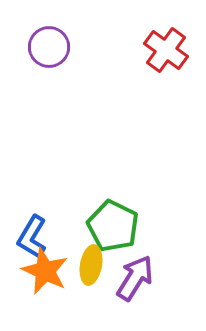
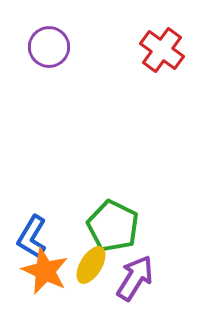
red cross: moved 4 px left
yellow ellipse: rotated 21 degrees clockwise
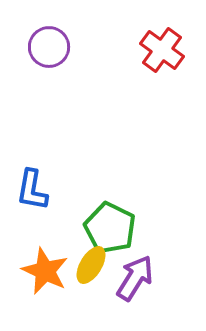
green pentagon: moved 3 px left, 2 px down
blue L-shape: moved 47 px up; rotated 21 degrees counterclockwise
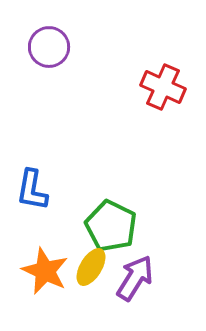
red cross: moved 1 px right, 37 px down; rotated 12 degrees counterclockwise
green pentagon: moved 1 px right, 2 px up
yellow ellipse: moved 2 px down
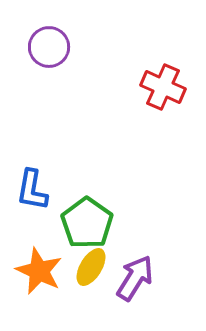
green pentagon: moved 24 px left, 3 px up; rotated 9 degrees clockwise
orange star: moved 6 px left
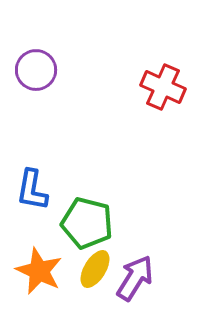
purple circle: moved 13 px left, 23 px down
green pentagon: rotated 21 degrees counterclockwise
yellow ellipse: moved 4 px right, 2 px down
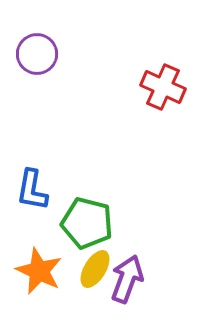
purple circle: moved 1 px right, 16 px up
purple arrow: moved 8 px left, 1 px down; rotated 12 degrees counterclockwise
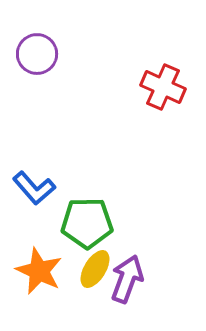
blue L-shape: moved 2 px right, 2 px up; rotated 51 degrees counterclockwise
green pentagon: rotated 15 degrees counterclockwise
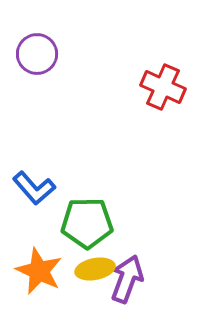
yellow ellipse: rotated 48 degrees clockwise
